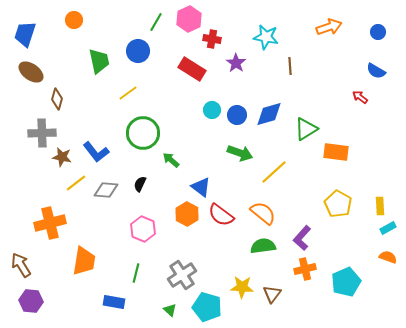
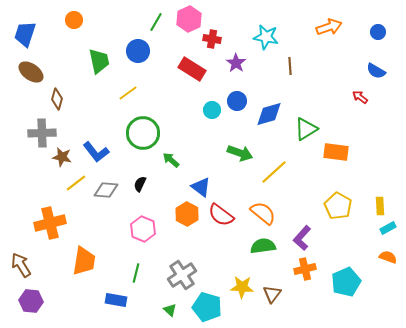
blue circle at (237, 115): moved 14 px up
yellow pentagon at (338, 204): moved 2 px down
blue rectangle at (114, 302): moved 2 px right, 2 px up
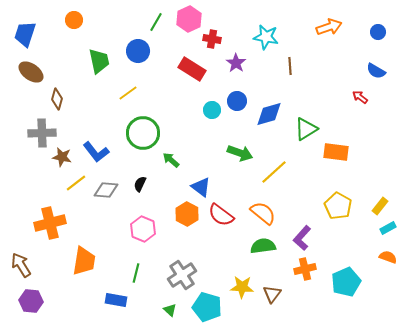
yellow rectangle at (380, 206): rotated 42 degrees clockwise
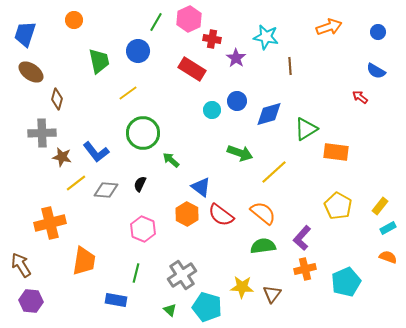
purple star at (236, 63): moved 5 px up
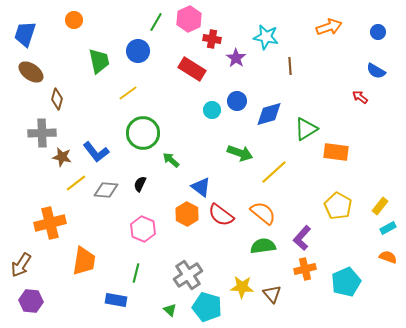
brown arrow at (21, 265): rotated 115 degrees counterclockwise
gray cross at (182, 275): moved 6 px right
brown triangle at (272, 294): rotated 18 degrees counterclockwise
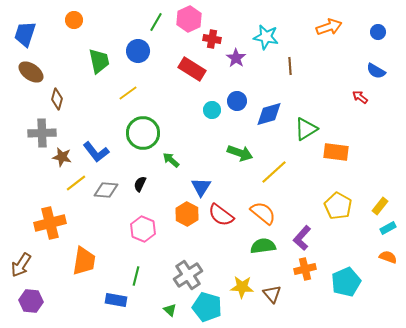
blue triangle at (201, 187): rotated 25 degrees clockwise
green line at (136, 273): moved 3 px down
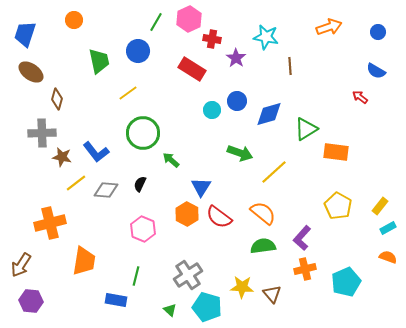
red semicircle at (221, 215): moved 2 px left, 2 px down
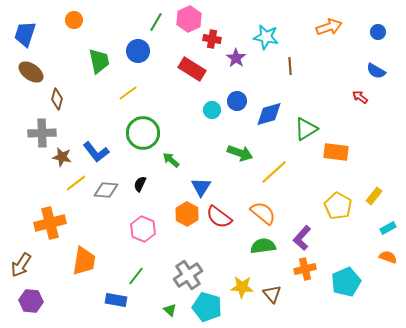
yellow rectangle at (380, 206): moved 6 px left, 10 px up
green line at (136, 276): rotated 24 degrees clockwise
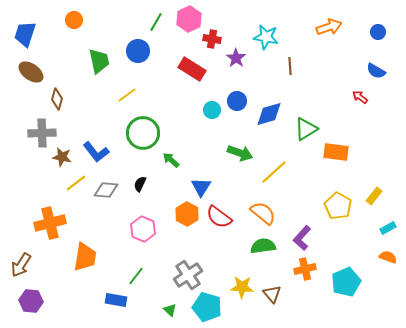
yellow line at (128, 93): moved 1 px left, 2 px down
orange trapezoid at (84, 261): moved 1 px right, 4 px up
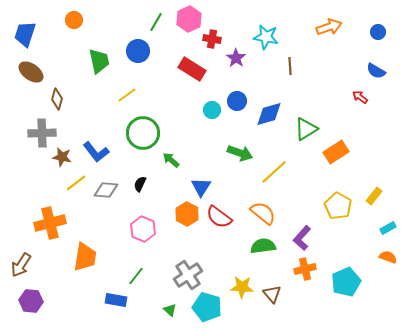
orange rectangle at (336, 152): rotated 40 degrees counterclockwise
